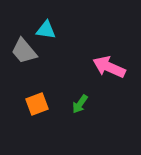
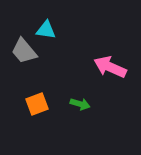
pink arrow: moved 1 px right
green arrow: rotated 108 degrees counterclockwise
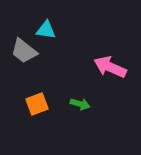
gray trapezoid: rotated 12 degrees counterclockwise
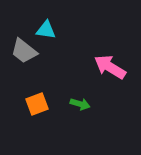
pink arrow: rotated 8 degrees clockwise
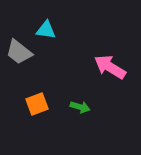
gray trapezoid: moved 5 px left, 1 px down
green arrow: moved 3 px down
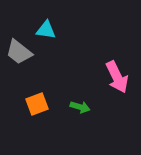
pink arrow: moved 7 px right, 10 px down; rotated 148 degrees counterclockwise
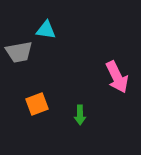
gray trapezoid: rotated 48 degrees counterclockwise
green arrow: moved 8 px down; rotated 72 degrees clockwise
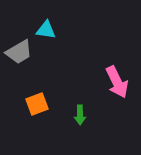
gray trapezoid: rotated 20 degrees counterclockwise
pink arrow: moved 5 px down
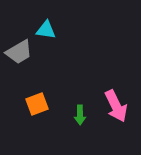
pink arrow: moved 1 px left, 24 px down
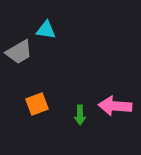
pink arrow: moved 1 px left; rotated 120 degrees clockwise
